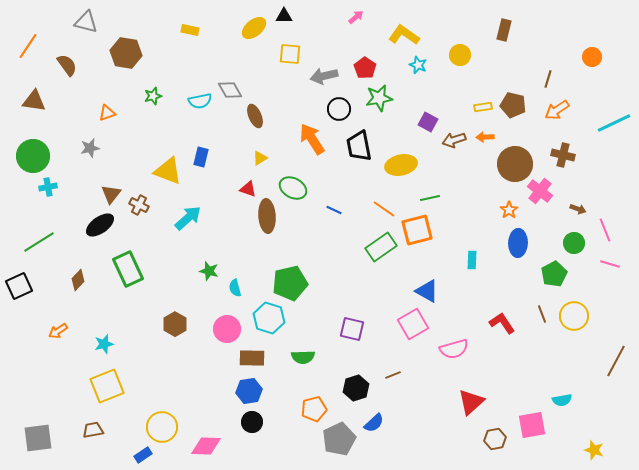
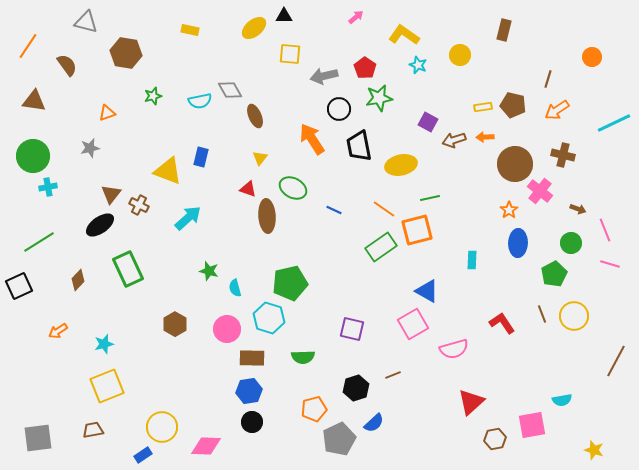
yellow triangle at (260, 158): rotated 21 degrees counterclockwise
green circle at (574, 243): moved 3 px left
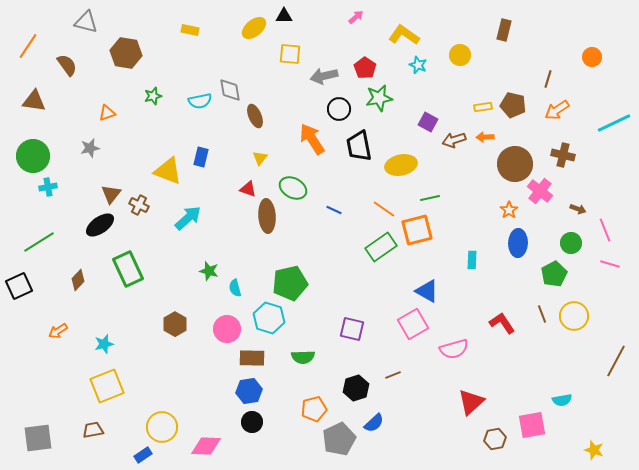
gray diamond at (230, 90): rotated 20 degrees clockwise
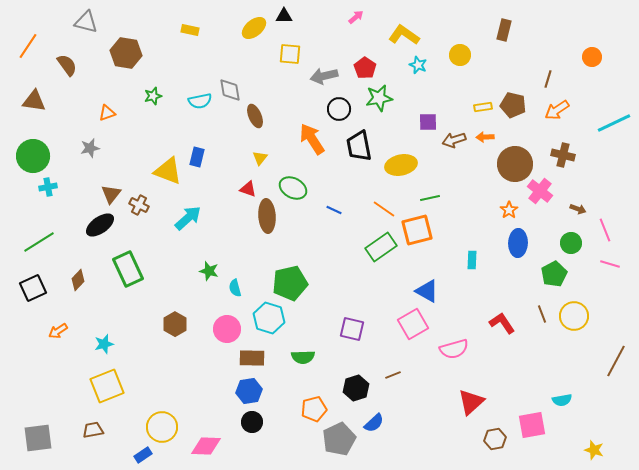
purple square at (428, 122): rotated 30 degrees counterclockwise
blue rectangle at (201, 157): moved 4 px left
black square at (19, 286): moved 14 px right, 2 px down
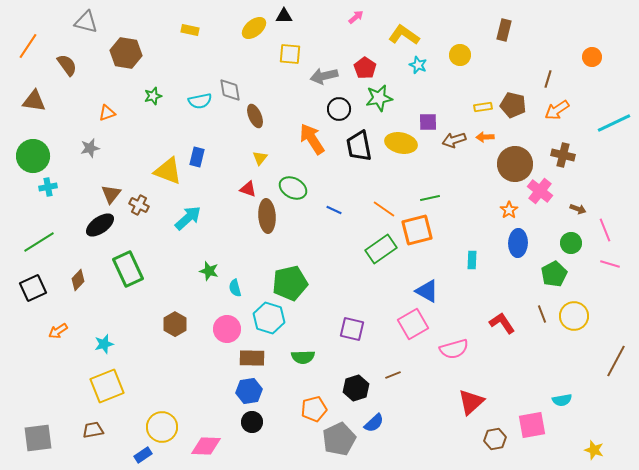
yellow ellipse at (401, 165): moved 22 px up; rotated 24 degrees clockwise
green rectangle at (381, 247): moved 2 px down
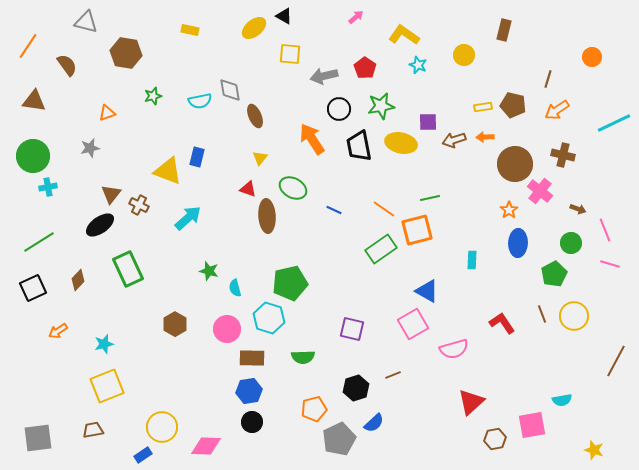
black triangle at (284, 16): rotated 30 degrees clockwise
yellow circle at (460, 55): moved 4 px right
green star at (379, 98): moved 2 px right, 8 px down
